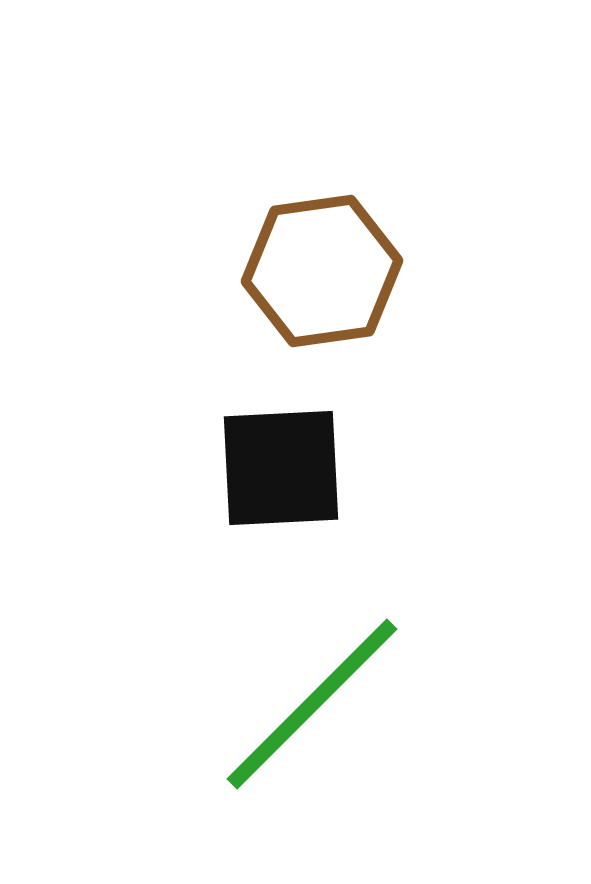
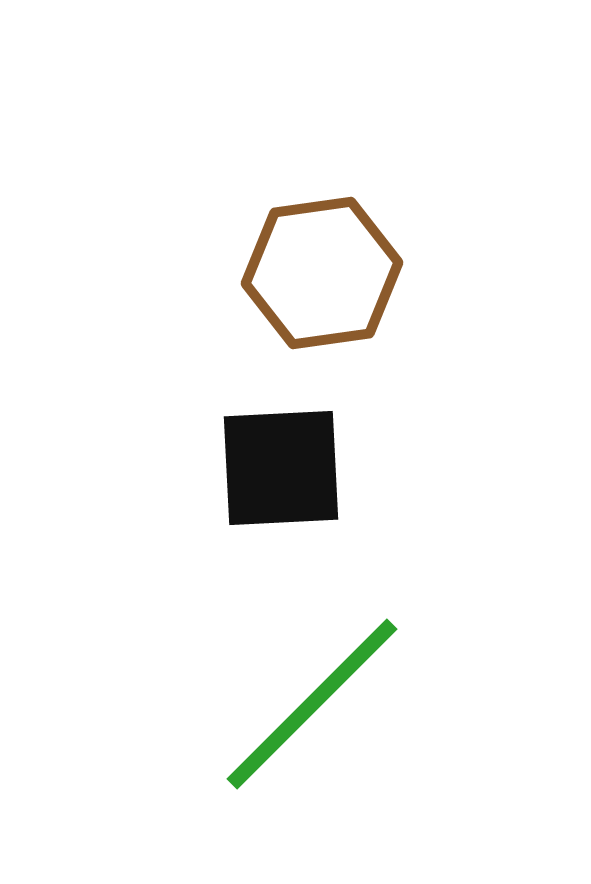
brown hexagon: moved 2 px down
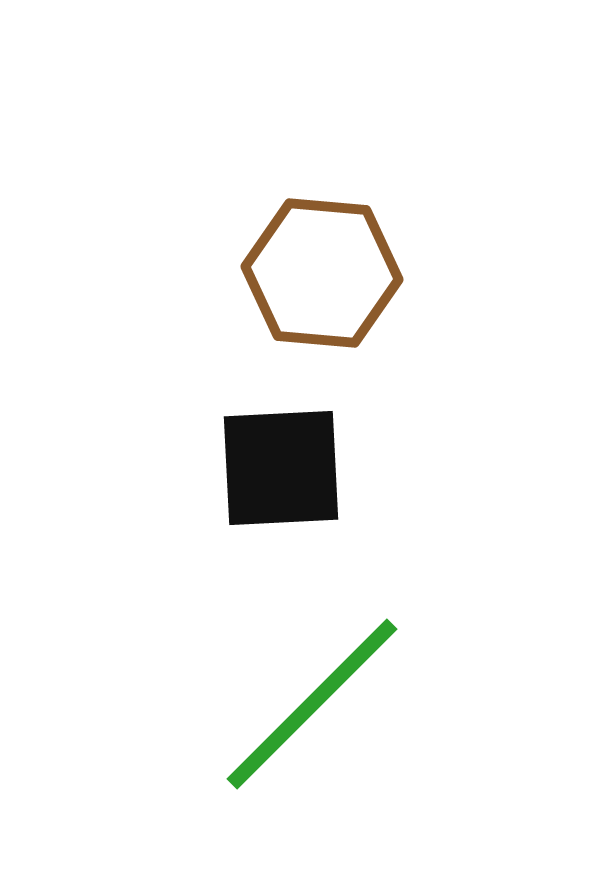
brown hexagon: rotated 13 degrees clockwise
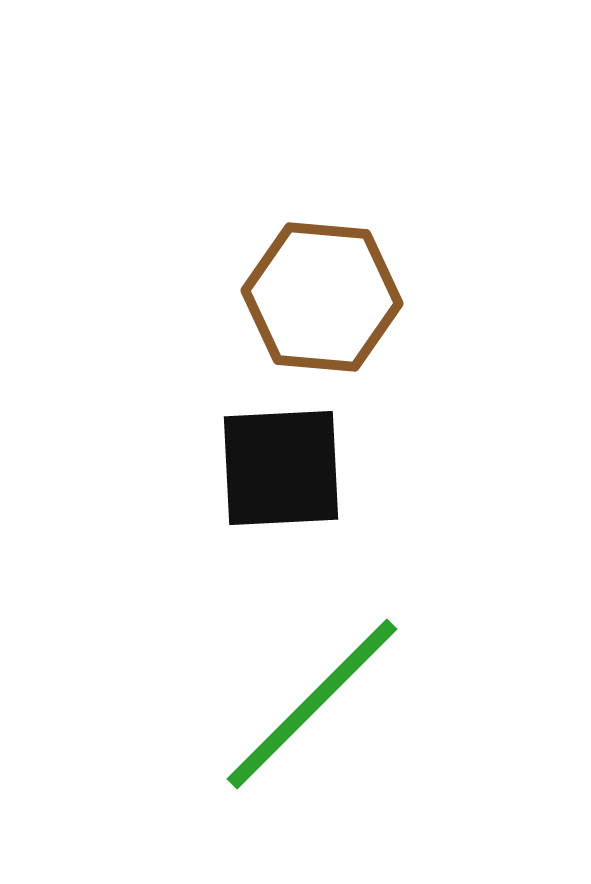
brown hexagon: moved 24 px down
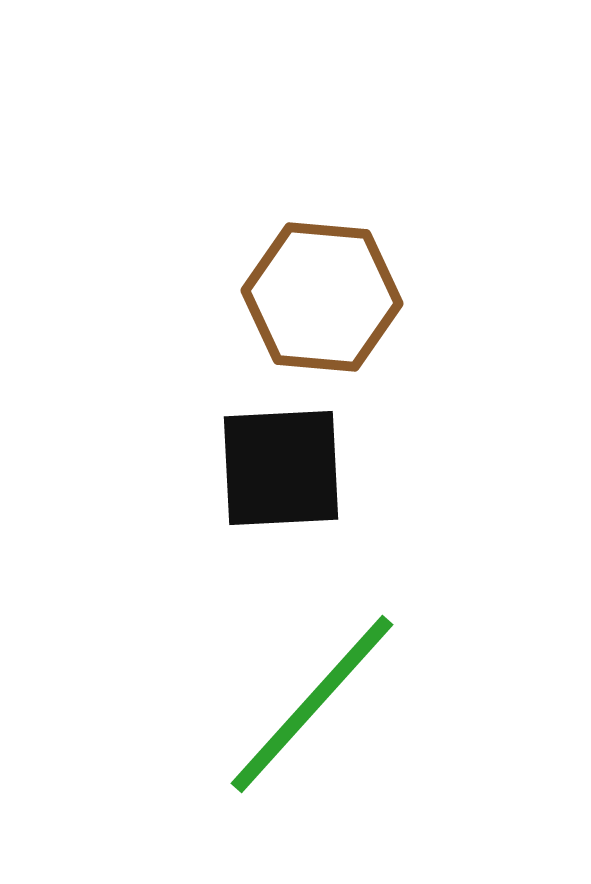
green line: rotated 3 degrees counterclockwise
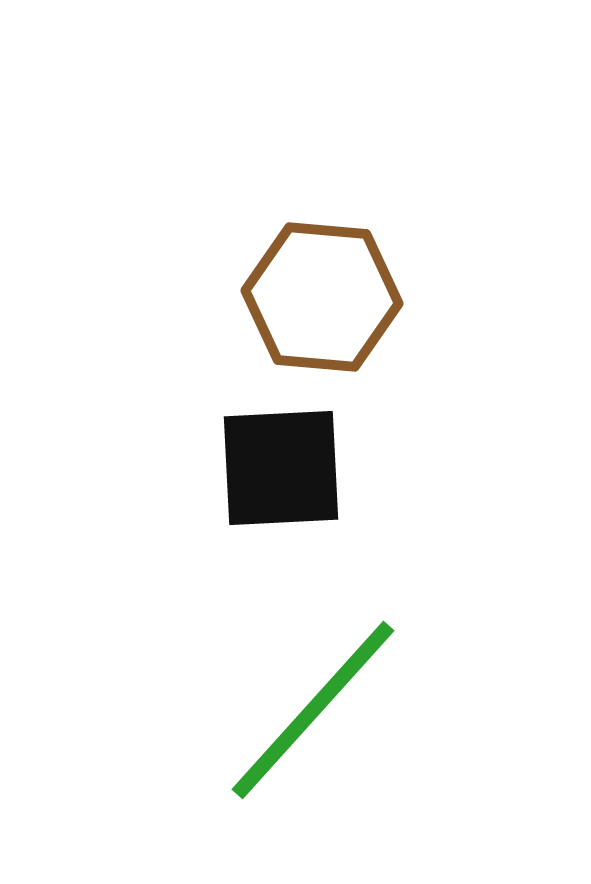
green line: moved 1 px right, 6 px down
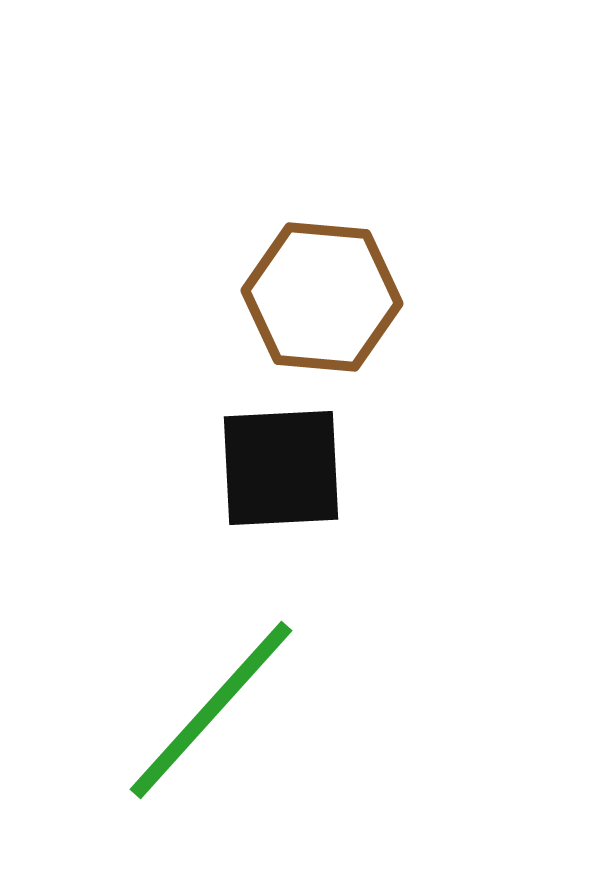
green line: moved 102 px left
